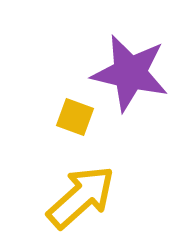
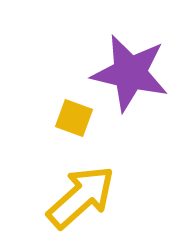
yellow square: moved 1 px left, 1 px down
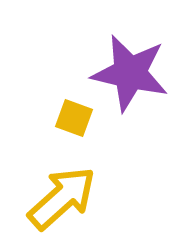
yellow arrow: moved 19 px left, 1 px down
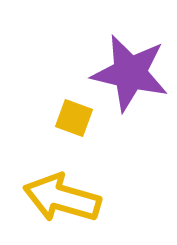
yellow arrow: rotated 122 degrees counterclockwise
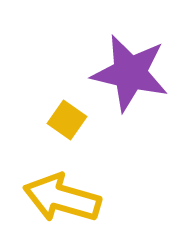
yellow square: moved 7 px left, 2 px down; rotated 15 degrees clockwise
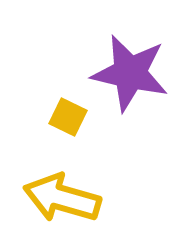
yellow square: moved 1 px right, 3 px up; rotated 9 degrees counterclockwise
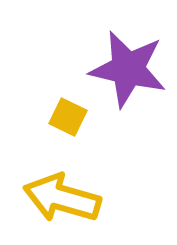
purple star: moved 2 px left, 4 px up
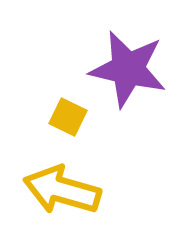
yellow arrow: moved 8 px up
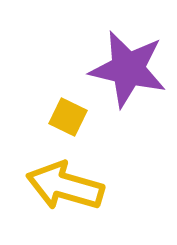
yellow arrow: moved 3 px right, 4 px up
